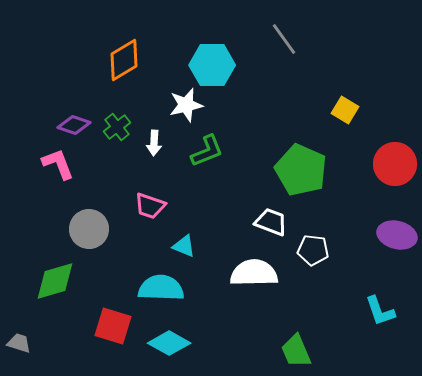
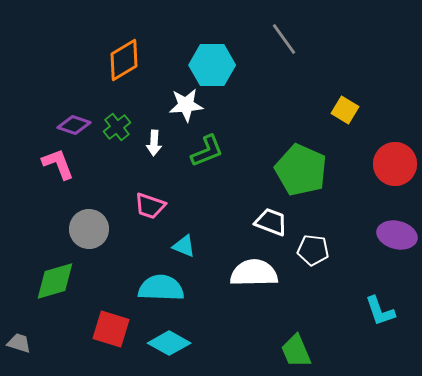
white star: rotated 8 degrees clockwise
red square: moved 2 px left, 3 px down
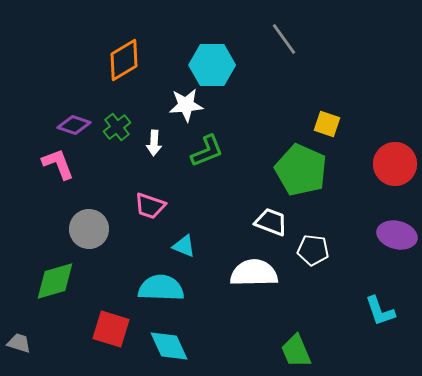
yellow square: moved 18 px left, 14 px down; rotated 12 degrees counterclockwise
cyan diamond: moved 3 px down; rotated 36 degrees clockwise
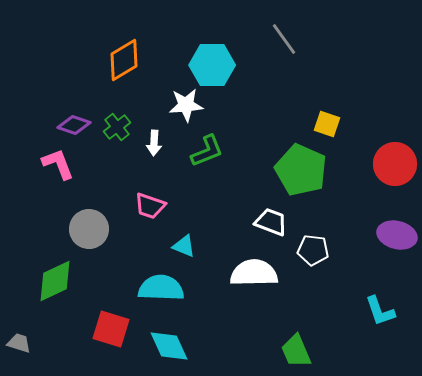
green diamond: rotated 9 degrees counterclockwise
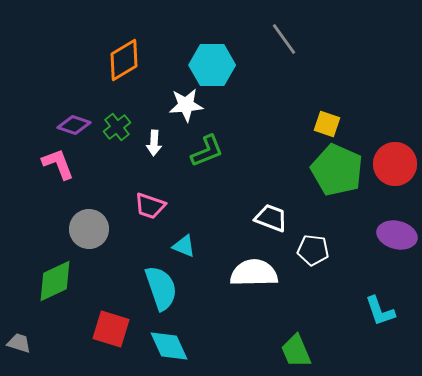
green pentagon: moved 36 px right
white trapezoid: moved 4 px up
cyan semicircle: rotated 69 degrees clockwise
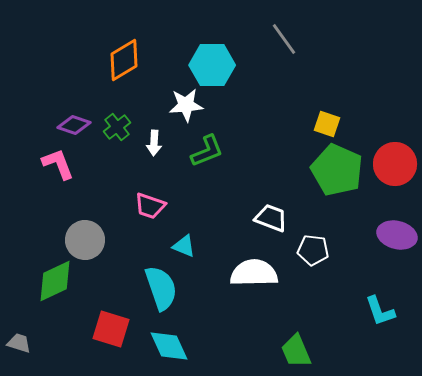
gray circle: moved 4 px left, 11 px down
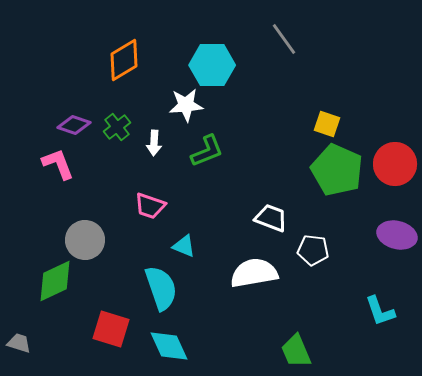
white semicircle: rotated 9 degrees counterclockwise
